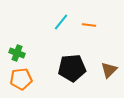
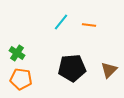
green cross: rotated 14 degrees clockwise
orange pentagon: rotated 15 degrees clockwise
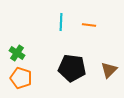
cyan line: rotated 36 degrees counterclockwise
black pentagon: rotated 12 degrees clockwise
orange pentagon: moved 1 px up; rotated 10 degrees clockwise
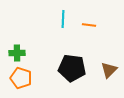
cyan line: moved 2 px right, 3 px up
green cross: rotated 35 degrees counterclockwise
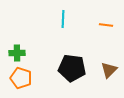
orange line: moved 17 px right
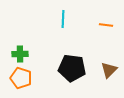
green cross: moved 3 px right, 1 px down
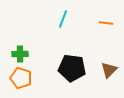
cyan line: rotated 18 degrees clockwise
orange line: moved 2 px up
